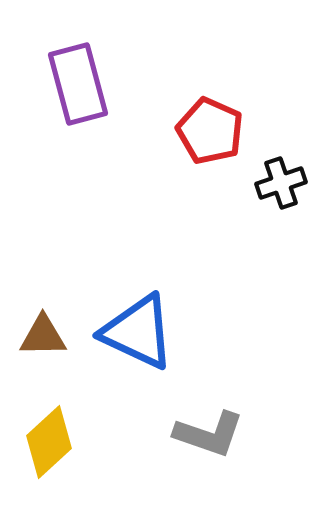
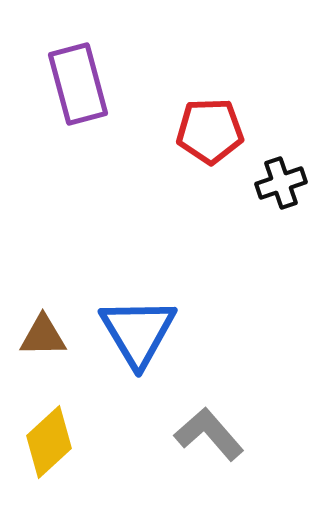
red pentagon: rotated 26 degrees counterclockwise
blue triangle: rotated 34 degrees clockwise
gray L-shape: rotated 150 degrees counterclockwise
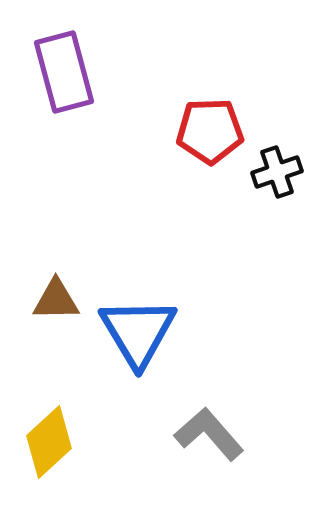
purple rectangle: moved 14 px left, 12 px up
black cross: moved 4 px left, 11 px up
brown triangle: moved 13 px right, 36 px up
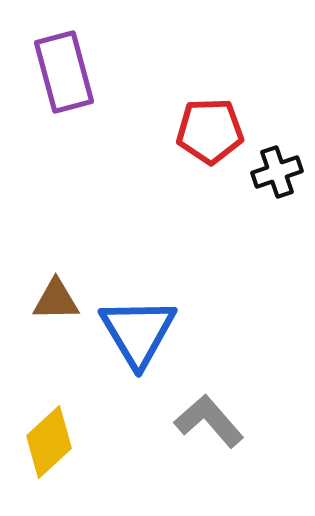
gray L-shape: moved 13 px up
